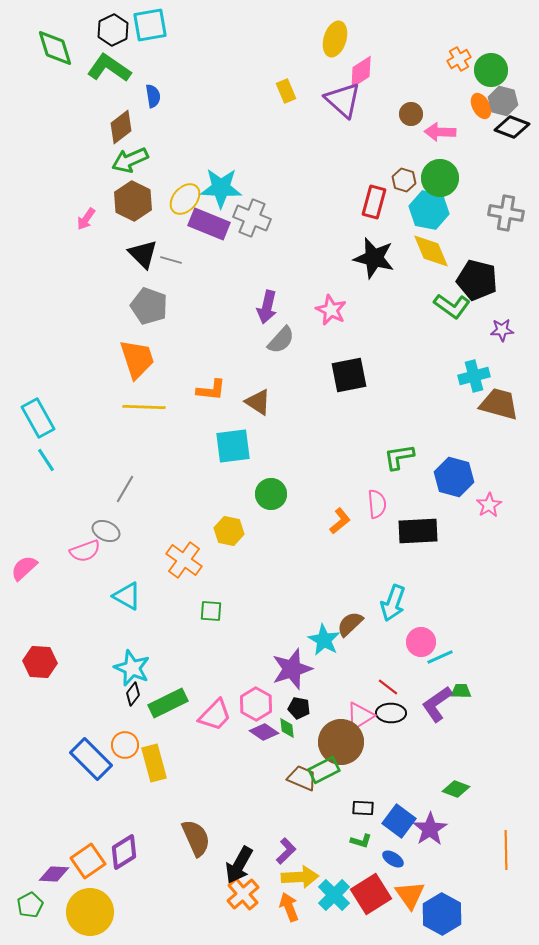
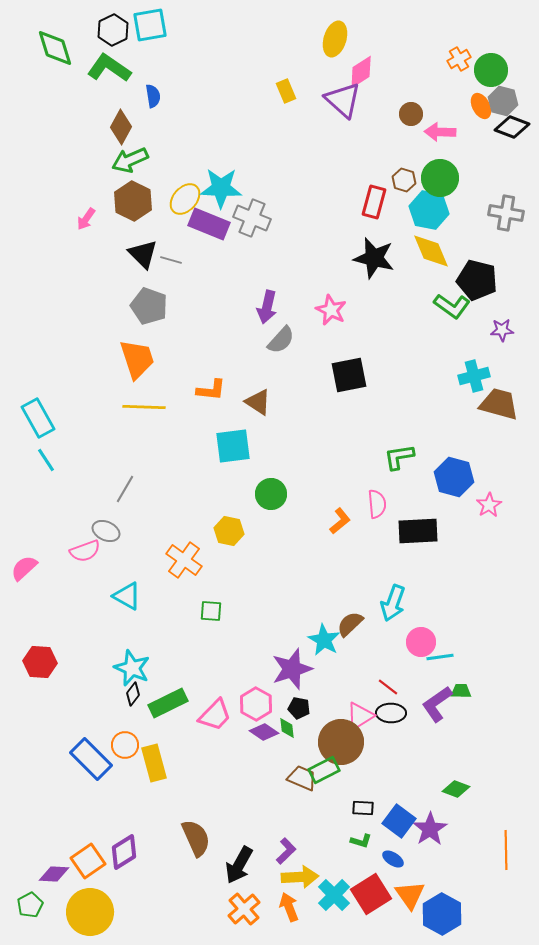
brown diamond at (121, 127): rotated 24 degrees counterclockwise
cyan line at (440, 657): rotated 16 degrees clockwise
orange cross at (243, 894): moved 1 px right, 15 px down
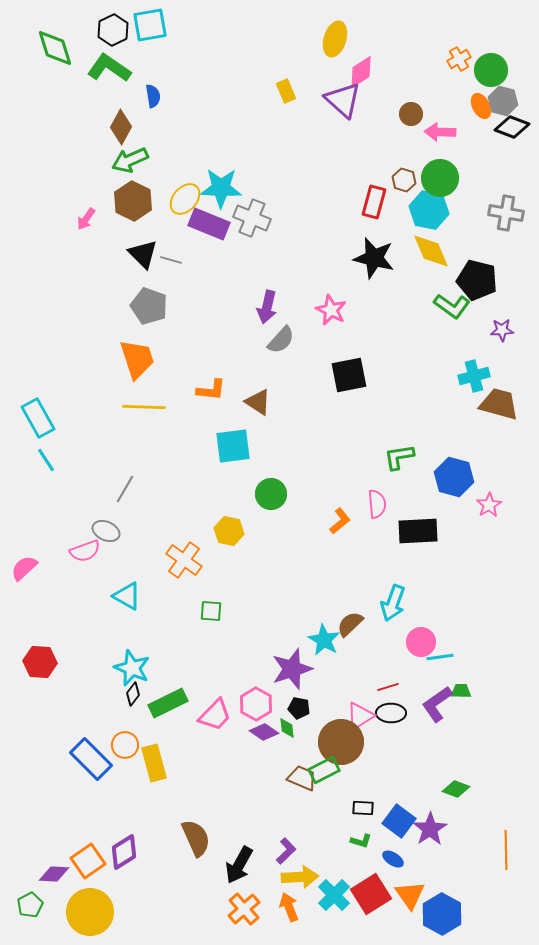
red line at (388, 687): rotated 55 degrees counterclockwise
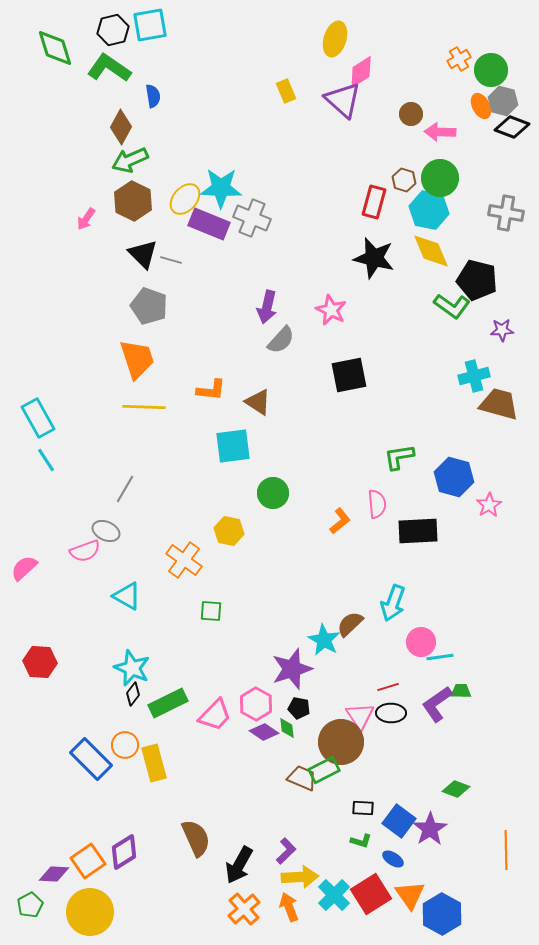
black hexagon at (113, 30): rotated 12 degrees clockwise
green circle at (271, 494): moved 2 px right, 1 px up
pink triangle at (360, 716): rotated 32 degrees counterclockwise
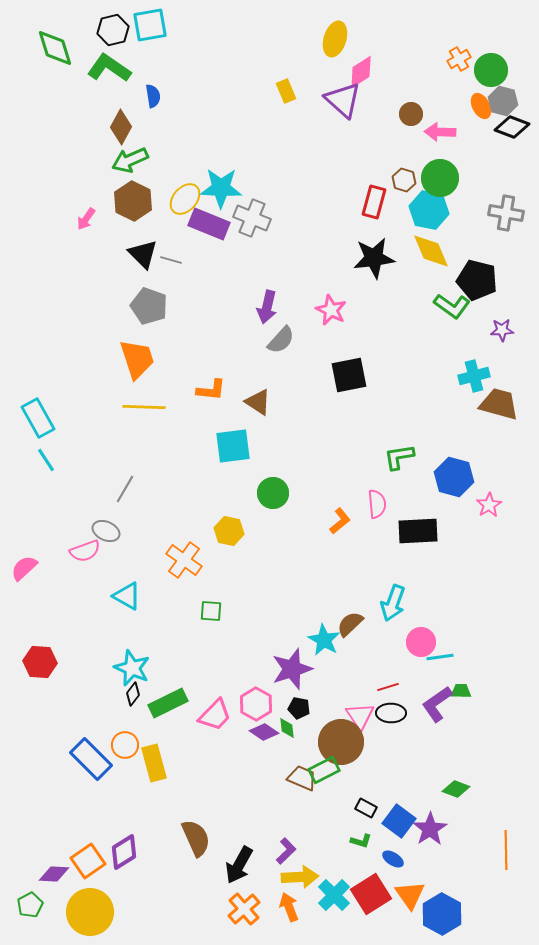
black star at (374, 258): rotated 21 degrees counterclockwise
black rectangle at (363, 808): moved 3 px right; rotated 25 degrees clockwise
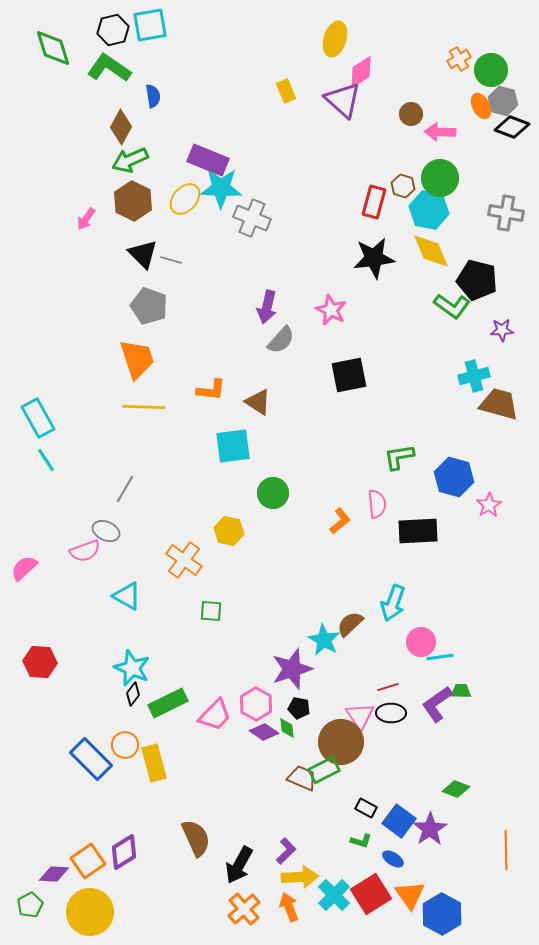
green diamond at (55, 48): moved 2 px left
brown hexagon at (404, 180): moved 1 px left, 6 px down
purple rectangle at (209, 224): moved 1 px left, 64 px up
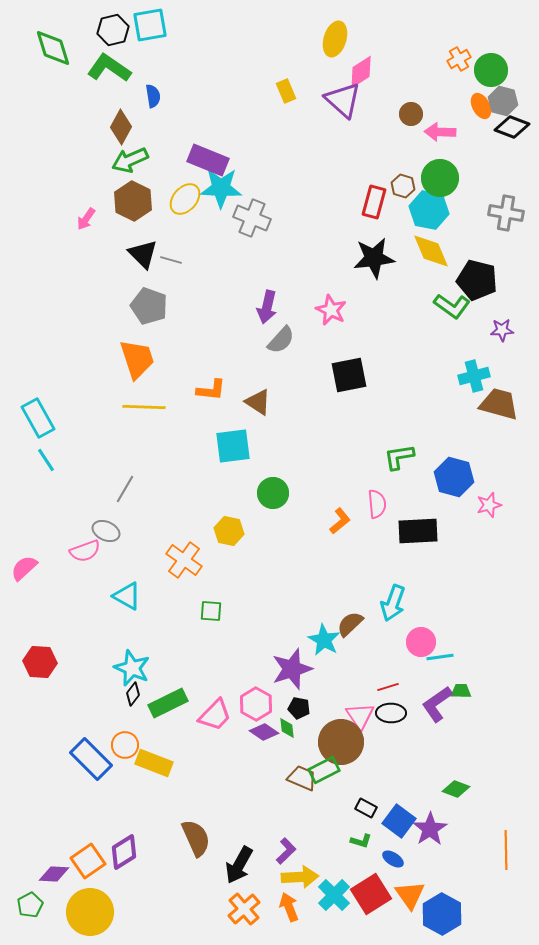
pink star at (489, 505): rotated 15 degrees clockwise
yellow rectangle at (154, 763): rotated 54 degrees counterclockwise
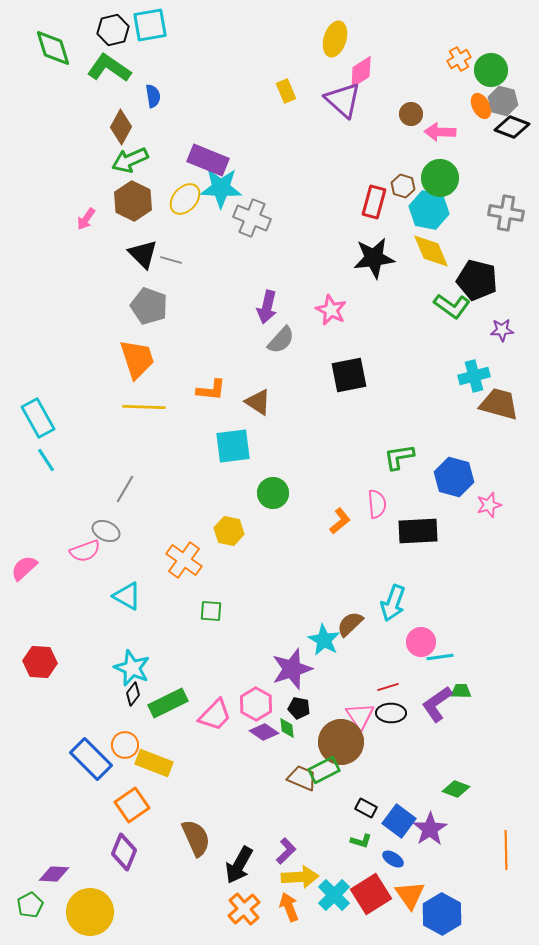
purple diamond at (124, 852): rotated 36 degrees counterclockwise
orange square at (88, 861): moved 44 px right, 56 px up
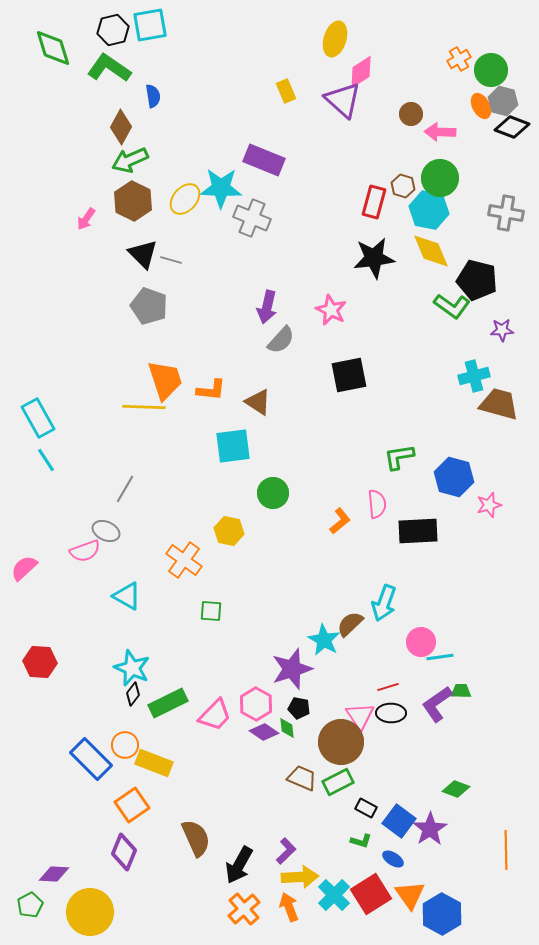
purple rectangle at (208, 160): moved 56 px right
orange trapezoid at (137, 359): moved 28 px right, 21 px down
cyan arrow at (393, 603): moved 9 px left
green rectangle at (324, 770): moved 14 px right, 12 px down
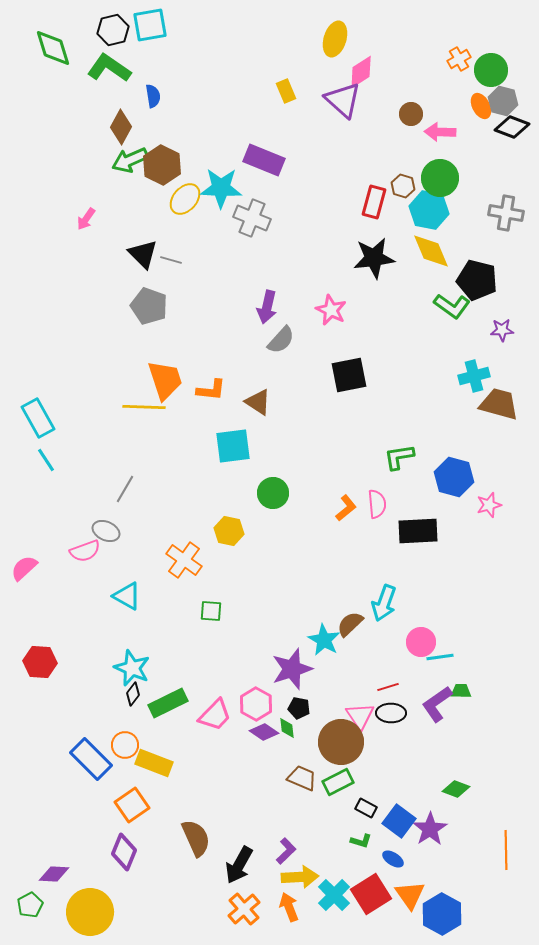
brown hexagon at (133, 201): moved 29 px right, 36 px up
orange L-shape at (340, 521): moved 6 px right, 13 px up
